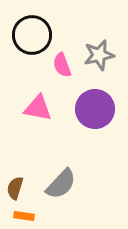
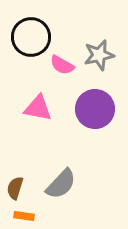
black circle: moved 1 px left, 2 px down
pink semicircle: rotated 40 degrees counterclockwise
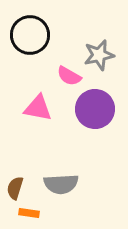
black circle: moved 1 px left, 2 px up
pink semicircle: moved 7 px right, 11 px down
gray semicircle: rotated 44 degrees clockwise
orange rectangle: moved 5 px right, 3 px up
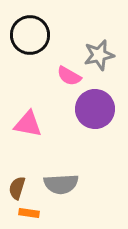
pink triangle: moved 10 px left, 16 px down
brown semicircle: moved 2 px right
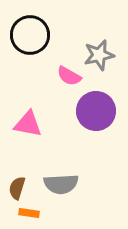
purple circle: moved 1 px right, 2 px down
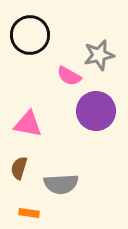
brown semicircle: moved 2 px right, 20 px up
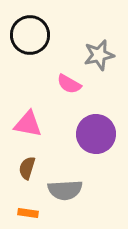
pink semicircle: moved 8 px down
purple circle: moved 23 px down
brown semicircle: moved 8 px right
gray semicircle: moved 4 px right, 6 px down
orange rectangle: moved 1 px left
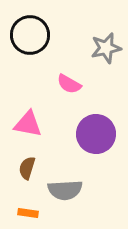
gray star: moved 7 px right, 7 px up
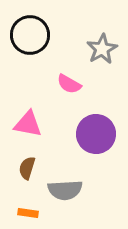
gray star: moved 4 px left, 1 px down; rotated 16 degrees counterclockwise
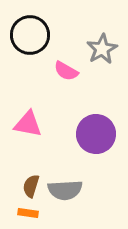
pink semicircle: moved 3 px left, 13 px up
brown semicircle: moved 4 px right, 18 px down
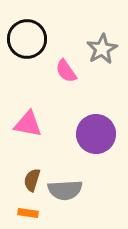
black circle: moved 3 px left, 4 px down
pink semicircle: rotated 25 degrees clockwise
brown semicircle: moved 1 px right, 6 px up
